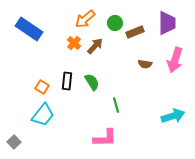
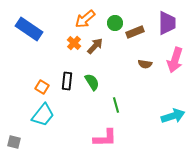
gray square: rotated 32 degrees counterclockwise
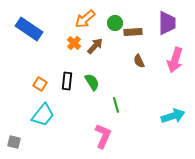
brown rectangle: moved 2 px left; rotated 18 degrees clockwise
brown semicircle: moved 6 px left, 3 px up; rotated 56 degrees clockwise
orange square: moved 2 px left, 3 px up
pink L-shape: moved 2 px left, 2 px up; rotated 65 degrees counterclockwise
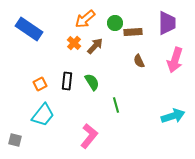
orange square: rotated 32 degrees clockwise
pink L-shape: moved 14 px left; rotated 15 degrees clockwise
gray square: moved 1 px right, 2 px up
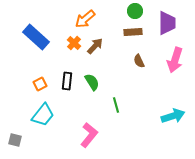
green circle: moved 20 px right, 12 px up
blue rectangle: moved 7 px right, 8 px down; rotated 8 degrees clockwise
pink L-shape: moved 1 px up
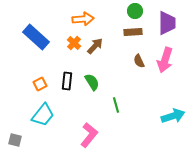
orange arrow: moved 2 px left; rotated 145 degrees counterclockwise
pink arrow: moved 10 px left
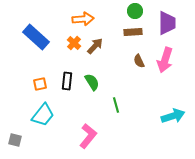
orange square: rotated 16 degrees clockwise
pink L-shape: moved 1 px left, 1 px down
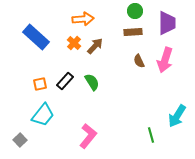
black rectangle: moved 2 px left; rotated 36 degrees clockwise
green line: moved 35 px right, 30 px down
cyan arrow: moved 4 px right; rotated 140 degrees clockwise
gray square: moved 5 px right; rotated 32 degrees clockwise
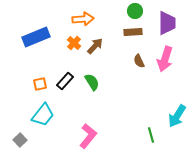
blue rectangle: rotated 64 degrees counterclockwise
pink arrow: moved 1 px up
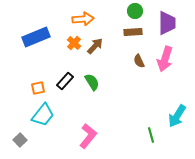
orange square: moved 2 px left, 4 px down
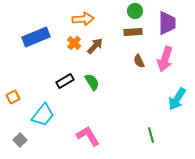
black rectangle: rotated 18 degrees clockwise
orange square: moved 25 px left, 9 px down; rotated 16 degrees counterclockwise
cyan arrow: moved 17 px up
pink L-shape: rotated 70 degrees counterclockwise
